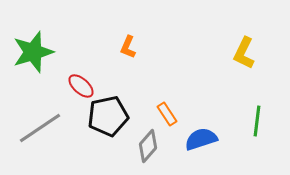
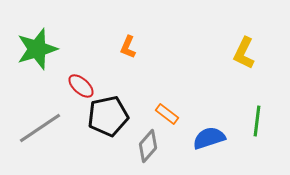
green star: moved 4 px right, 3 px up
orange rectangle: rotated 20 degrees counterclockwise
blue semicircle: moved 8 px right, 1 px up
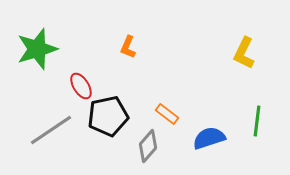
red ellipse: rotated 16 degrees clockwise
gray line: moved 11 px right, 2 px down
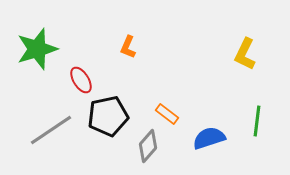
yellow L-shape: moved 1 px right, 1 px down
red ellipse: moved 6 px up
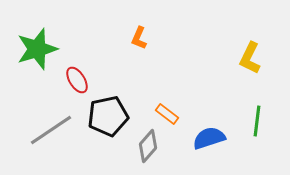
orange L-shape: moved 11 px right, 9 px up
yellow L-shape: moved 5 px right, 4 px down
red ellipse: moved 4 px left
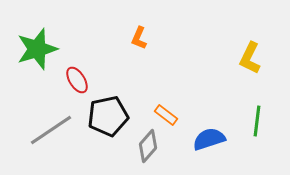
orange rectangle: moved 1 px left, 1 px down
blue semicircle: moved 1 px down
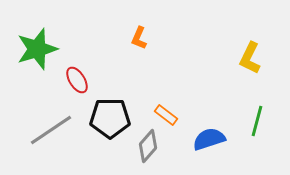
black pentagon: moved 2 px right, 2 px down; rotated 12 degrees clockwise
green line: rotated 8 degrees clockwise
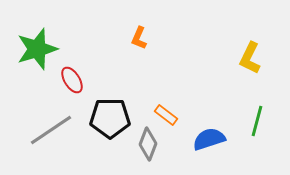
red ellipse: moved 5 px left
gray diamond: moved 2 px up; rotated 20 degrees counterclockwise
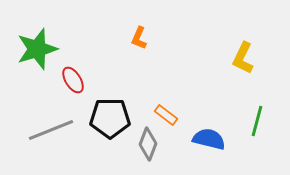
yellow L-shape: moved 7 px left
red ellipse: moved 1 px right
gray line: rotated 12 degrees clockwise
blue semicircle: rotated 32 degrees clockwise
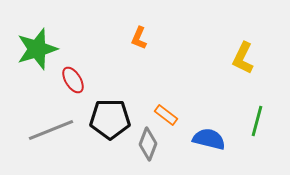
black pentagon: moved 1 px down
